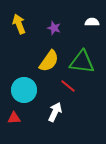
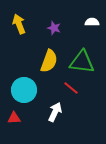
yellow semicircle: rotated 15 degrees counterclockwise
red line: moved 3 px right, 2 px down
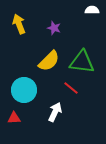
white semicircle: moved 12 px up
yellow semicircle: rotated 25 degrees clockwise
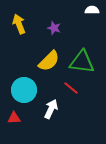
white arrow: moved 4 px left, 3 px up
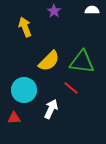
yellow arrow: moved 6 px right, 3 px down
purple star: moved 17 px up; rotated 16 degrees clockwise
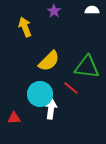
green triangle: moved 5 px right, 5 px down
cyan circle: moved 16 px right, 4 px down
white arrow: rotated 18 degrees counterclockwise
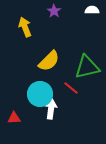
green triangle: rotated 20 degrees counterclockwise
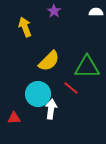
white semicircle: moved 4 px right, 2 px down
green triangle: rotated 12 degrees clockwise
cyan circle: moved 2 px left
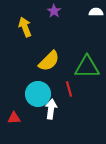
red line: moved 2 px left, 1 px down; rotated 35 degrees clockwise
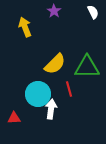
white semicircle: moved 3 px left; rotated 64 degrees clockwise
yellow semicircle: moved 6 px right, 3 px down
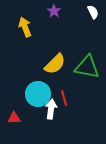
green triangle: rotated 12 degrees clockwise
red line: moved 5 px left, 9 px down
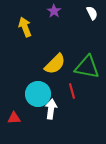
white semicircle: moved 1 px left, 1 px down
red line: moved 8 px right, 7 px up
